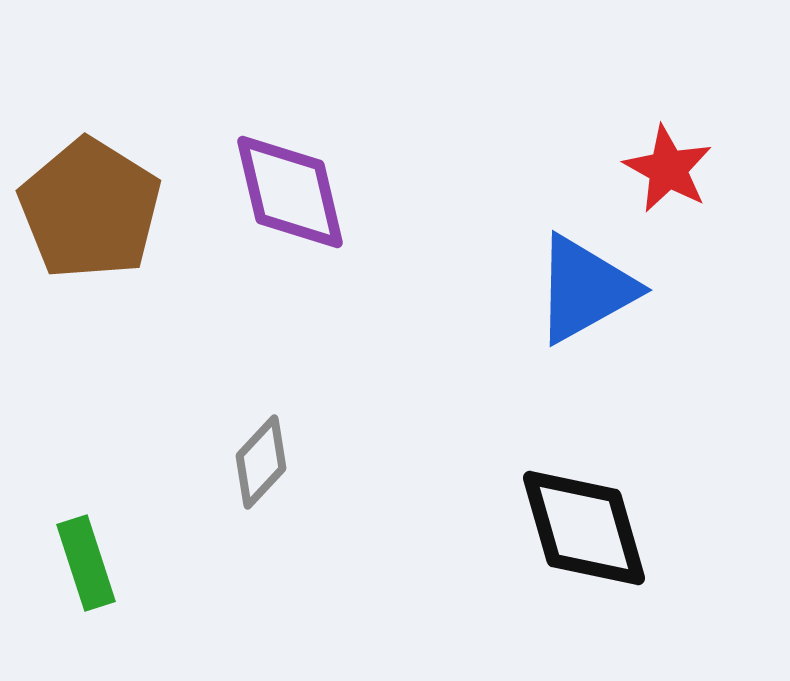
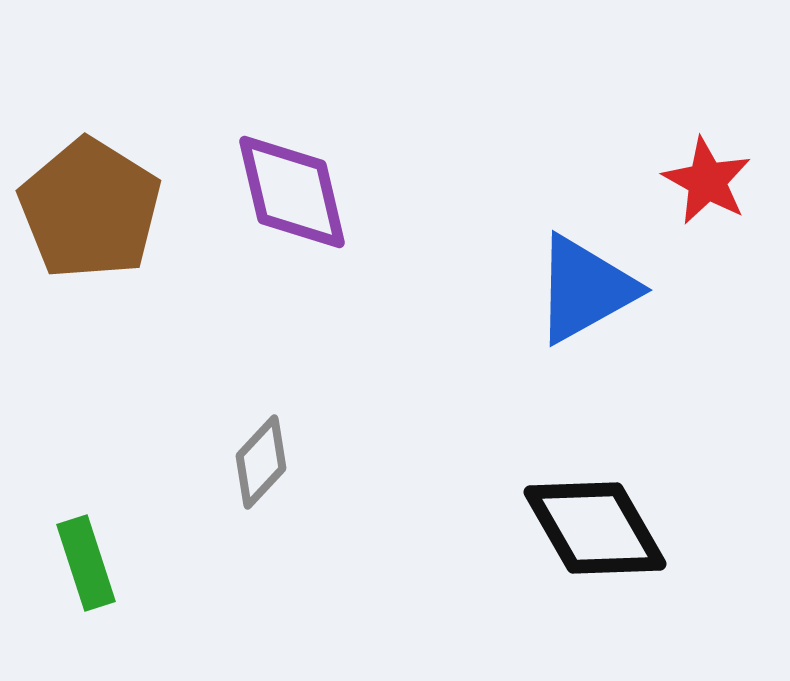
red star: moved 39 px right, 12 px down
purple diamond: moved 2 px right
black diamond: moved 11 px right; rotated 14 degrees counterclockwise
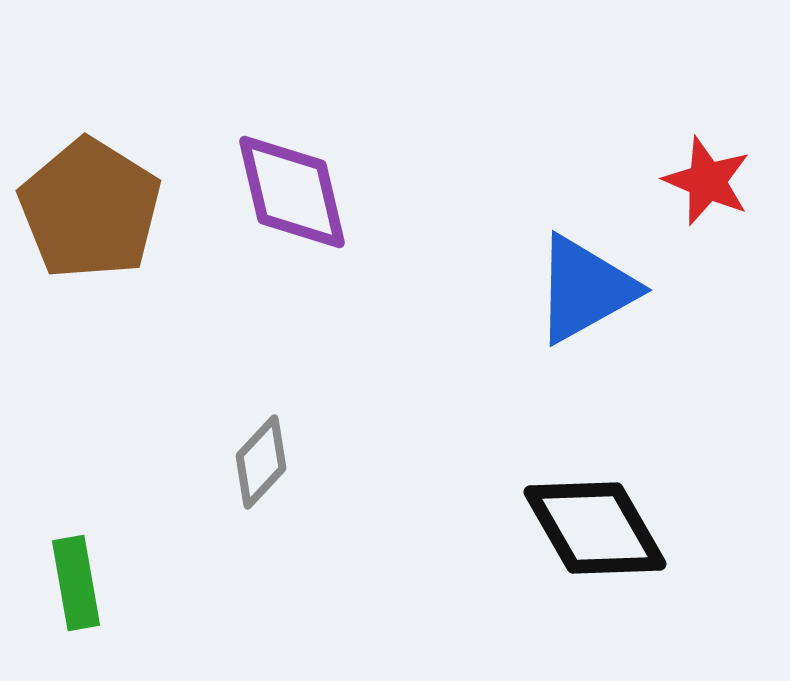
red star: rotated 6 degrees counterclockwise
green rectangle: moved 10 px left, 20 px down; rotated 8 degrees clockwise
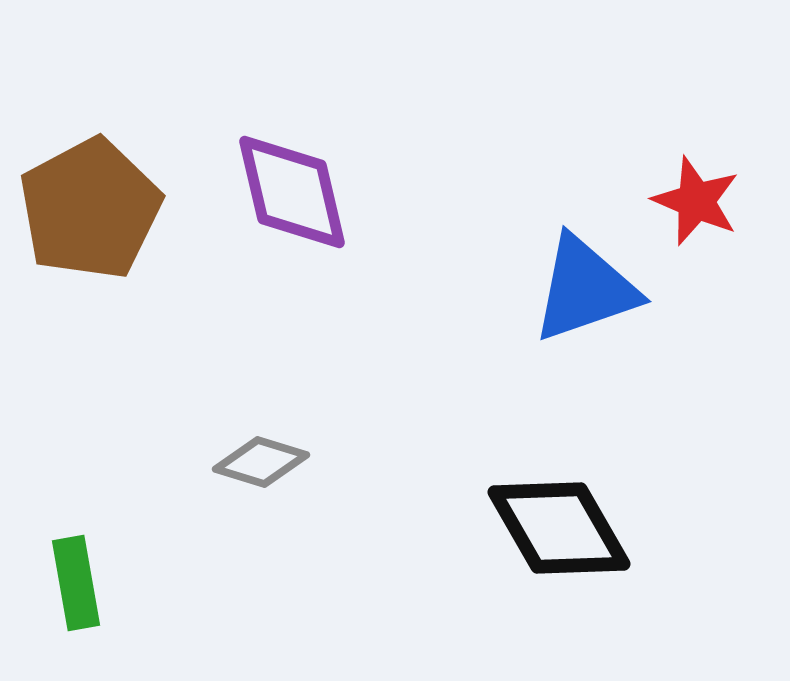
red star: moved 11 px left, 20 px down
brown pentagon: rotated 12 degrees clockwise
blue triangle: rotated 10 degrees clockwise
gray diamond: rotated 64 degrees clockwise
black diamond: moved 36 px left
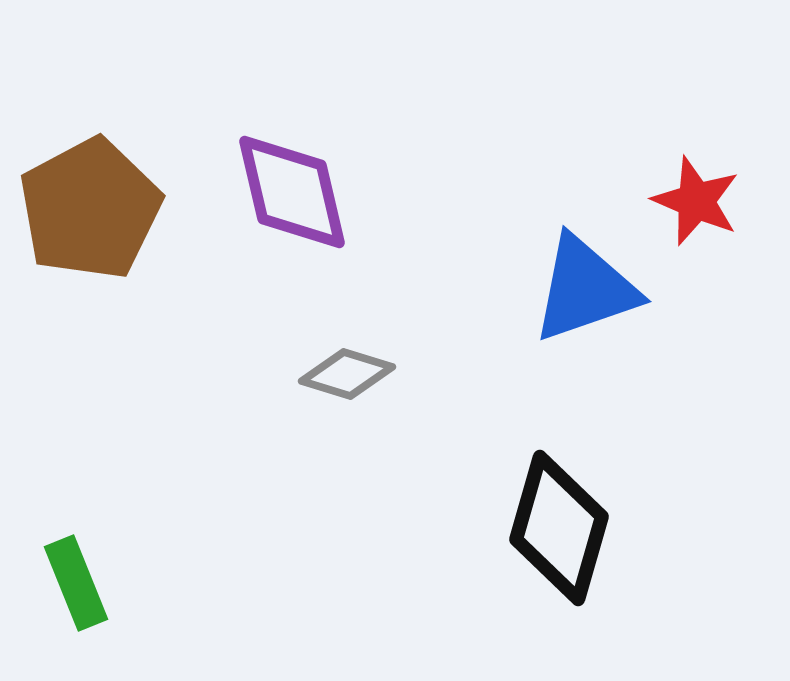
gray diamond: moved 86 px right, 88 px up
black diamond: rotated 46 degrees clockwise
green rectangle: rotated 12 degrees counterclockwise
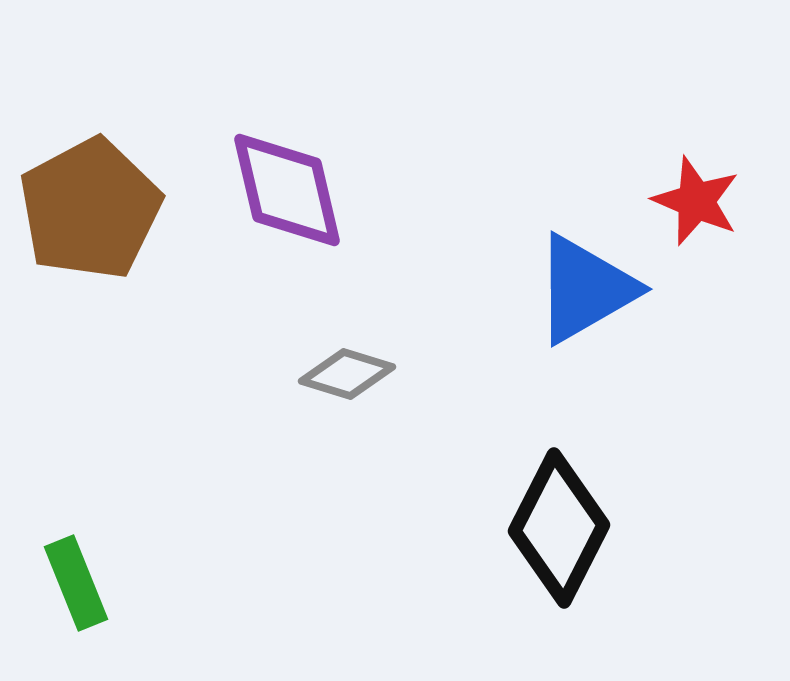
purple diamond: moved 5 px left, 2 px up
blue triangle: rotated 11 degrees counterclockwise
black diamond: rotated 11 degrees clockwise
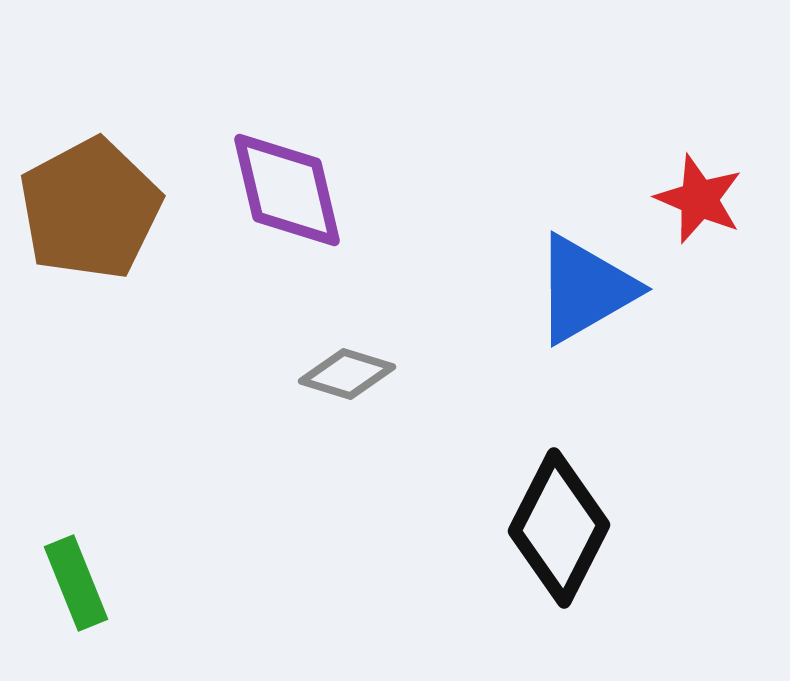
red star: moved 3 px right, 2 px up
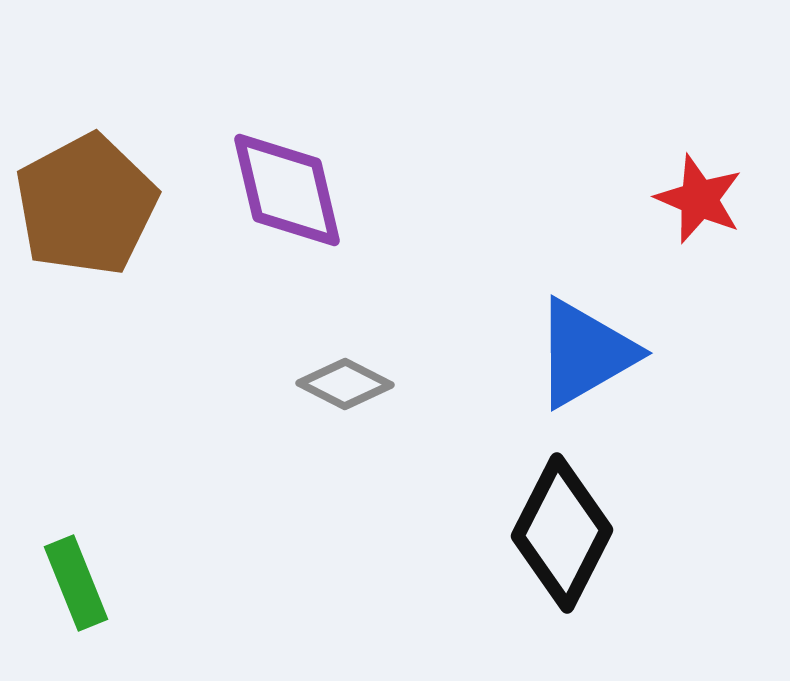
brown pentagon: moved 4 px left, 4 px up
blue triangle: moved 64 px down
gray diamond: moved 2 px left, 10 px down; rotated 10 degrees clockwise
black diamond: moved 3 px right, 5 px down
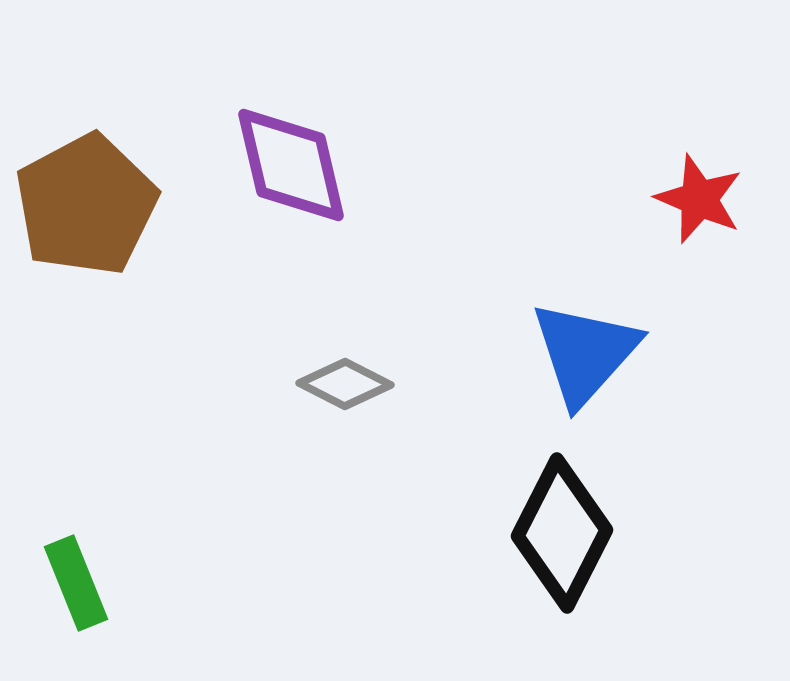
purple diamond: moved 4 px right, 25 px up
blue triangle: rotated 18 degrees counterclockwise
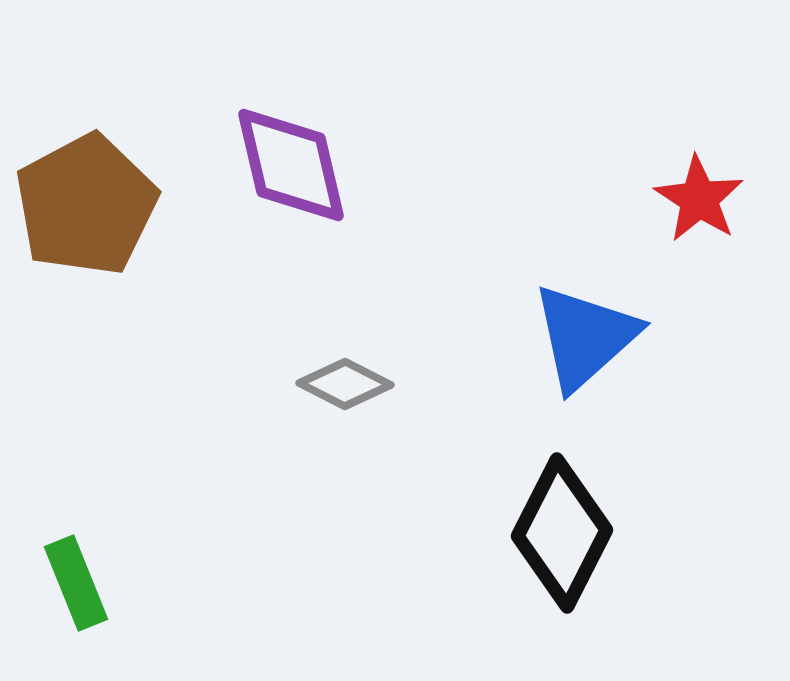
red star: rotated 10 degrees clockwise
blue triangle: moved 16 px up; rotated 6 degrees clockwise
